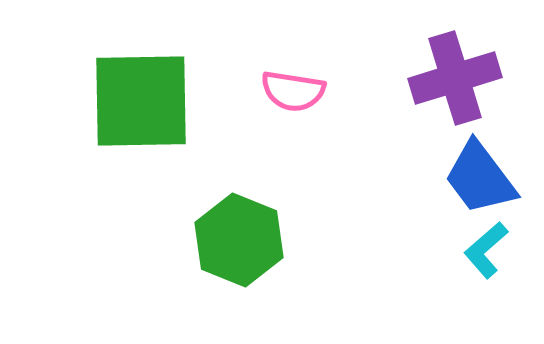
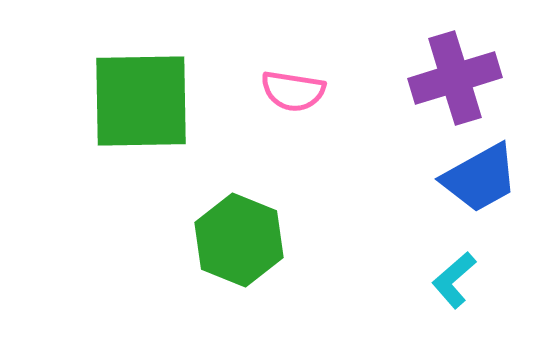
blue trapezoid: rotated 82 degrees counterclockwise
cyan L-shape: moved 32 px left, 30 px down
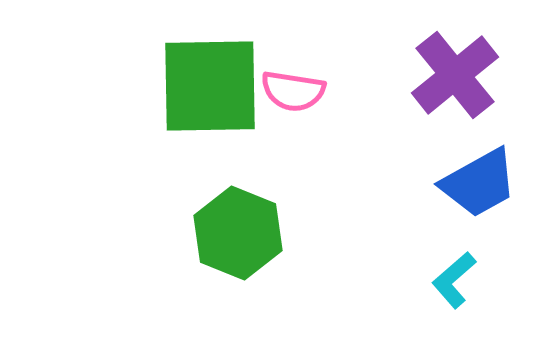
purple cross: moved 3 px up; rotated 22 degrees counterclockwise
green square: moved 69 px right, 15 px up
blue trapezoid: moved 1 px left, 5 px down
green hexagon: moved 1 px left, 7 px up
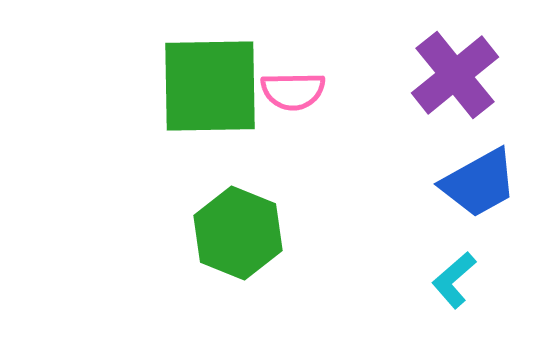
pink semicircle: rotated 10 degrees counterclockwise
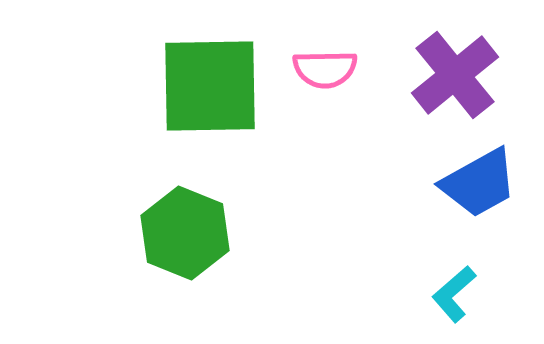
pink semicircle: moved 32 px right, 22 px up
green hexagon: moved 53 px left
cyan L-shape: moved 14 px down
